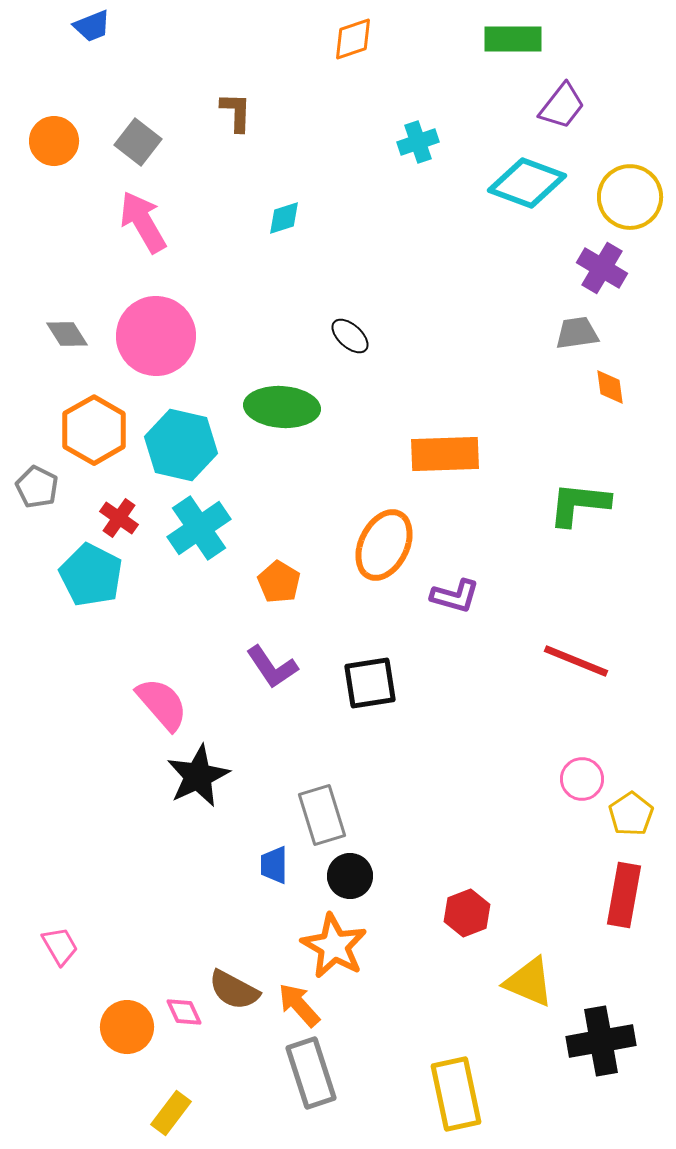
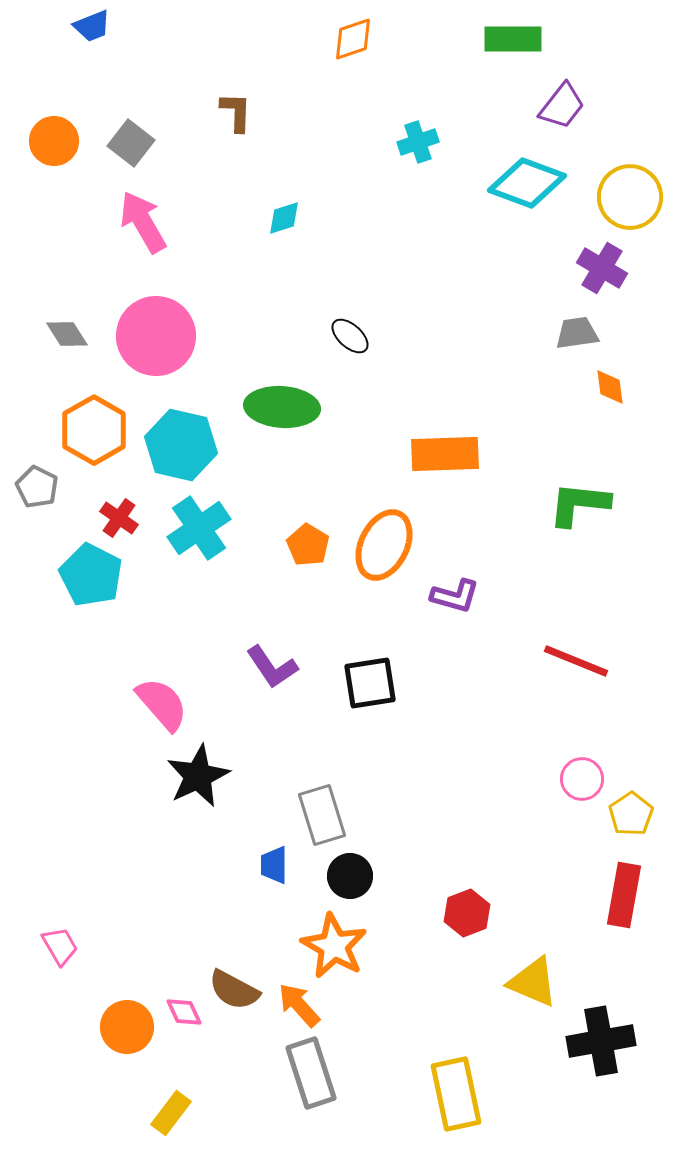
gray square at (138, 142): moved 7 px left, 1 px down
orange pentagon at (279, 582): moved 29 px right, 37 px up
yellow triangle at (529, 982): moved 4 px right
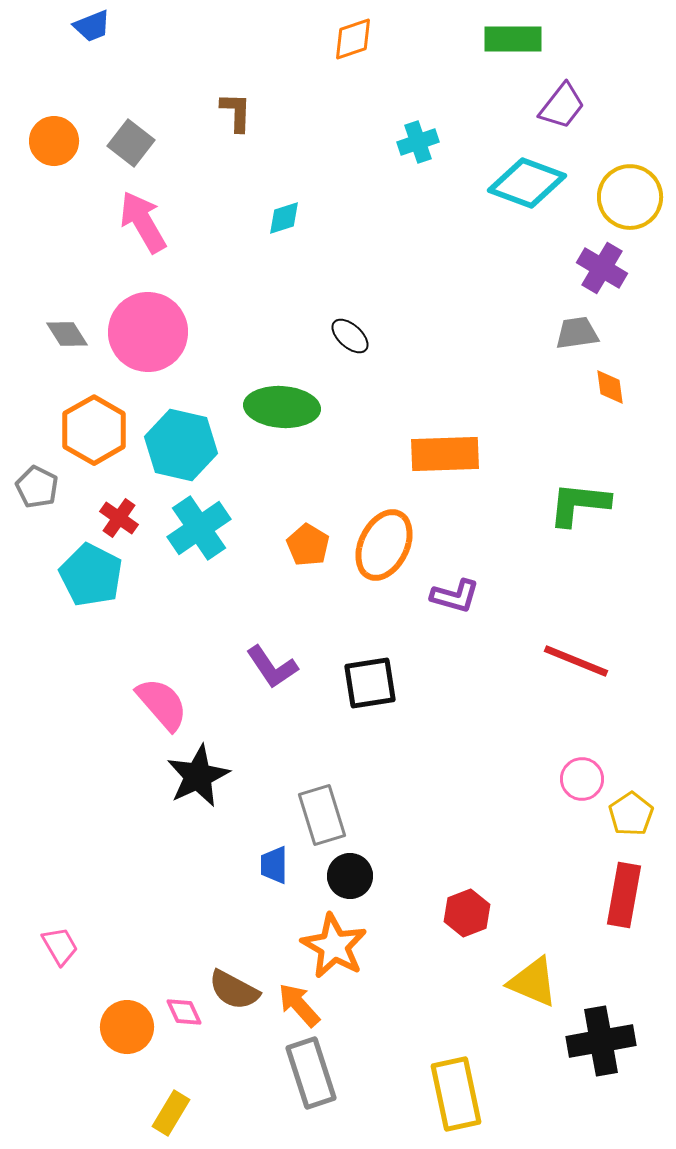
pink circle at (156, 336): moved 8 px left, 4 px up
yellow rectangle at (171, 1113): rotated 6 degrees counterclockwise
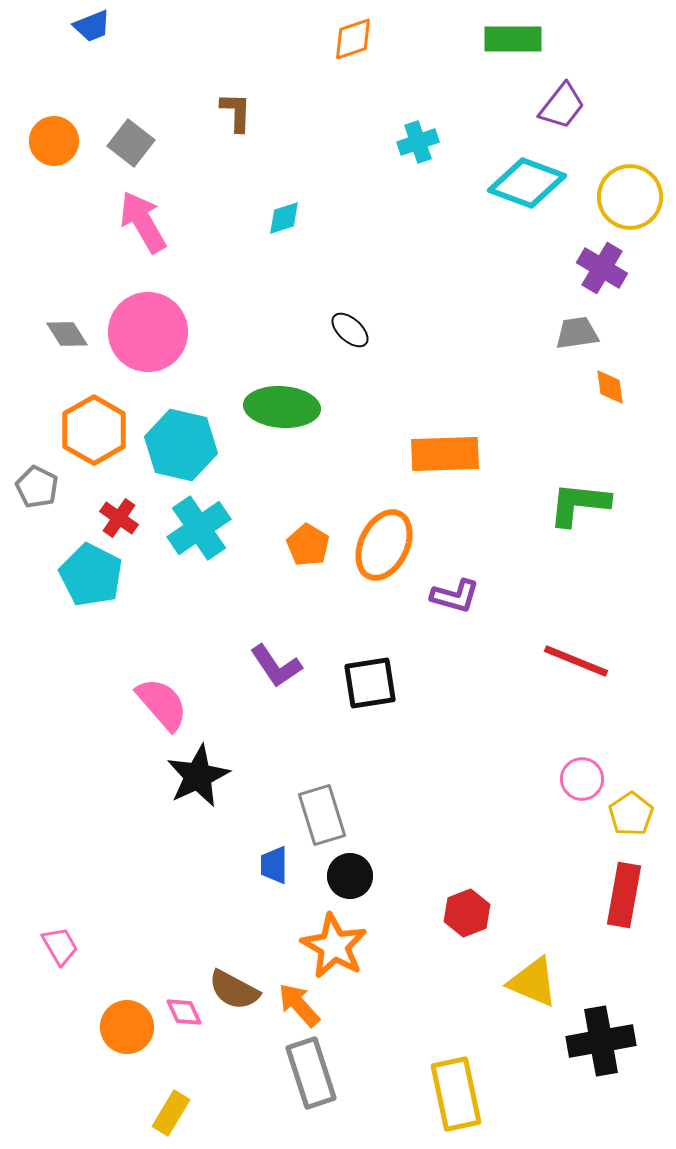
black ellipse at (350, 336): moved 6 px up
purple L-shape at (272, 667): moved 4 px right, 1 px up
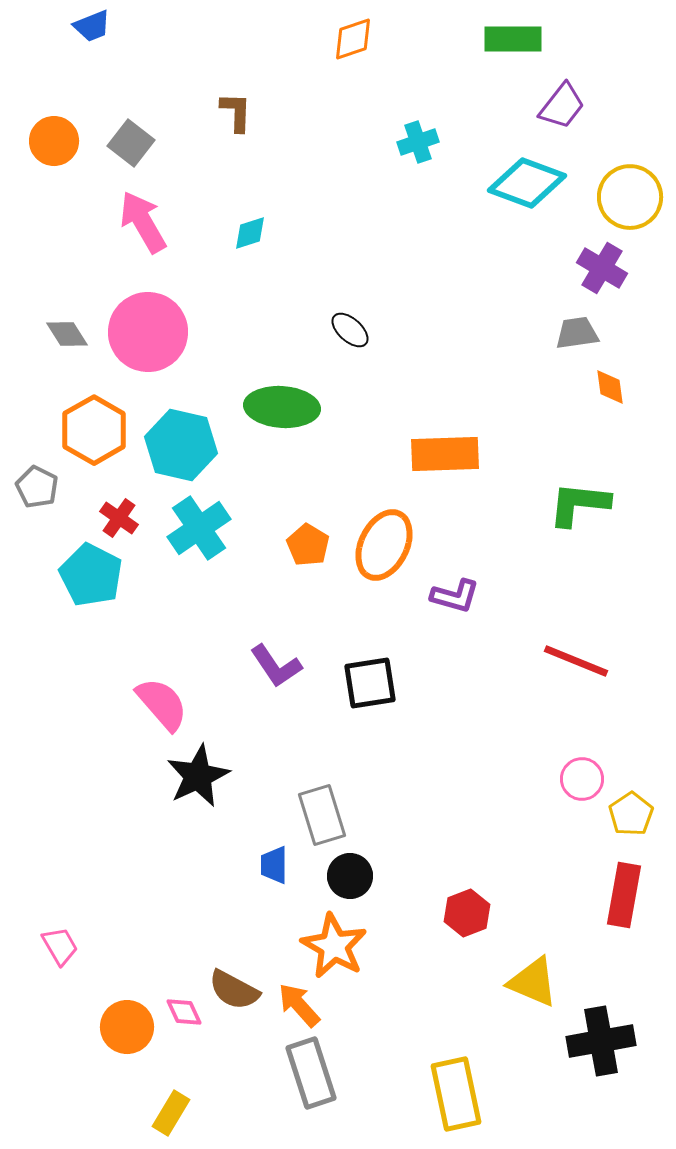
cyan diamond at (284, 218): moved 34 px left, 15 px down
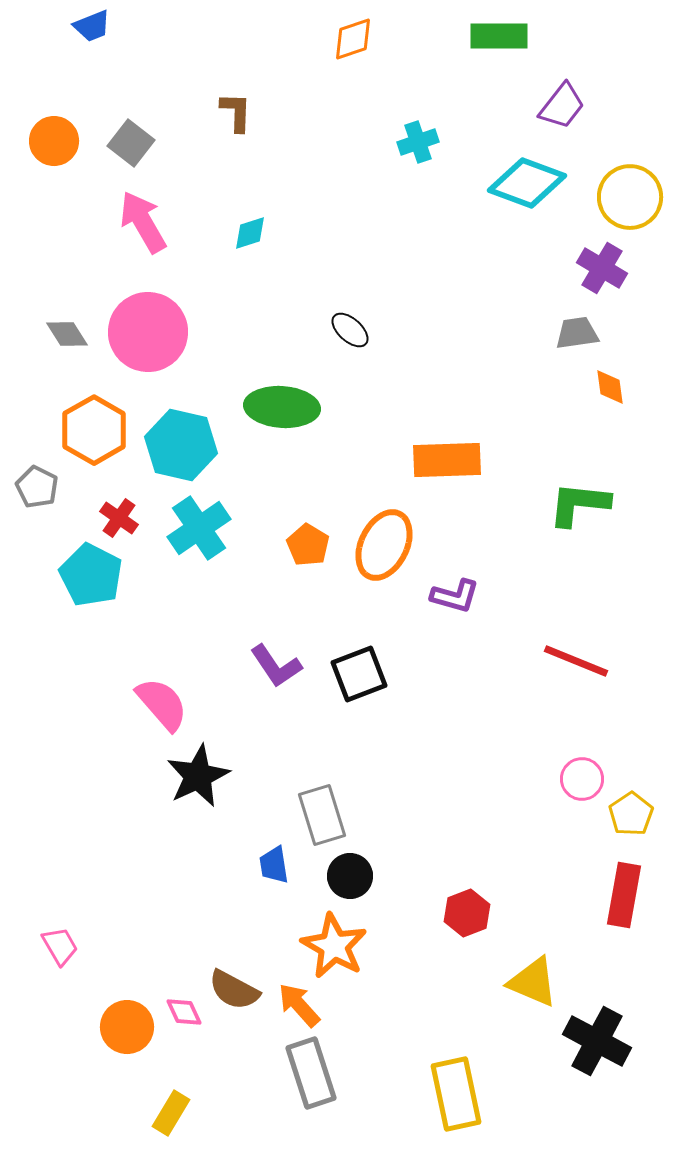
green rectangle at (513, 39): moved 14 px left, 3 px up
orange rectangle at (445, 454): moved 2 px right, 6 px down
black square at (370, 683): moved 11 px left, 9 px up; rotated 12 degrees counterclockwise
blue trapezoid at (274, 865): rotated 9 degrees counterclockwise
black cross at (601, 1041): moved 4 px left; rotated 38 degrees clockwise
